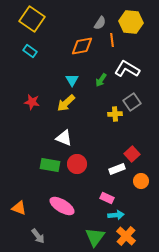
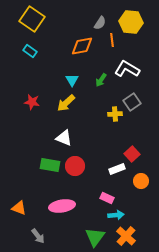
red circle: moved 2 px left, 2 px down
pink ellipse: rotated 40 degrees counterclockwise
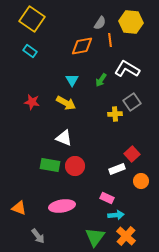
orange line: moved 2 px left
yellow arrow: rotated 108 degrees counterclockwise
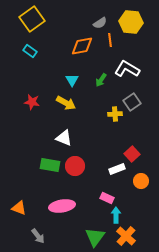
yellow square: rotated 20 degrees clockwise
gray semicircle: rotated 24 degrees clockwise
cyan arrow: rotated 84 degrees counterclockwise
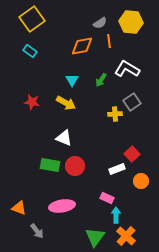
orange line: moved 1 px left, 1 px down
gray arrow: moved 1 px left, 5 px up
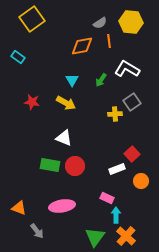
cyan rectangle: moved 12 px left, 6 px down
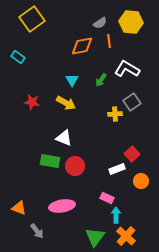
green rectangle: moved 4 px up
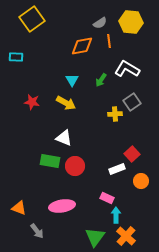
cyan rectangle: moved 2 px left; rotated 32 degrees counterclockwise
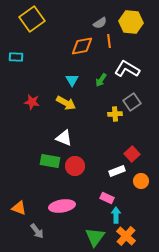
white rectangle: moved 2 px down
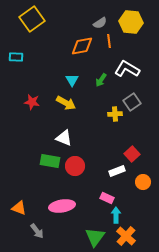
orange circle: moved 2 px right, 1 px down
